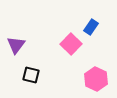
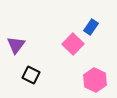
pink square: moved 2 px right
black square: rotated 12 degrees clockwise
pink hexagon: moved 1 px left, 1 px down
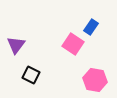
pink square: rotated 10 degrees counterclockwise
pink hexagon: rotated 15 degrees counterclockwise
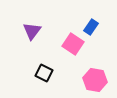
purple triangle: moved 16 px right, 14 px up
black square: moved 13 px right, 2 px up
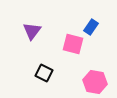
pink square: rotated 20 degrees counterclockwise
pink hexagon: moved 2 px down
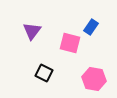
pink square: moved 3 px left, 1 px up
pink hexagon: moved 1 px left, 3 px up
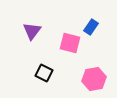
pink hexagon: rotated 20 degrees counterclockwise
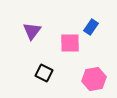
pink square: rotated 15 degrees counterclockwise
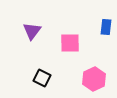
blue rectangle: moved 15 px right; rotated 28 degrees counterclockwise
black square: moved 2 px left, 5 px down
pink hexagon: rotated 15 degrees counterclockwise
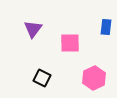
purple triangle: moved 1 px right, 2 px up
pink hexagon: moved 1 px up
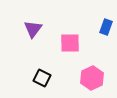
blue rectangle: rotated 14 degrees clockwise
pink hexagon: moved 2 px left
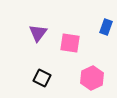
purple triangle: moved 5 px right, 4 px down
pink square: rotated 10 degrees clockwise
